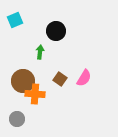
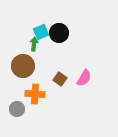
cyan square: moved 26 px right, 12 px down
black circle: moved 3 px right, 2 px down
green arrow: moved 6 px left, 8 px up
brown circle: moved 15 px up
gray circle: moved 10 px up
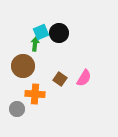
green arrow: moved 1 px right
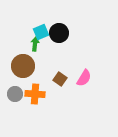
gray circle: moved 2 px left, 15 px up
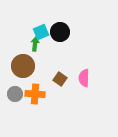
black circle: moved 1 px right, 1 px up
pink semicircle: rotated 150 degrees clockwise
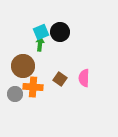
green arrow: moved 5 px right
orange cross: moved 2 px left, 7 px up
